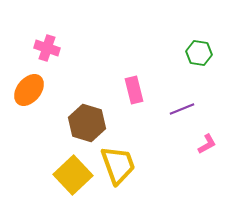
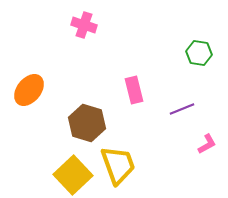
pink cross: moved 37 px right, 23 px up
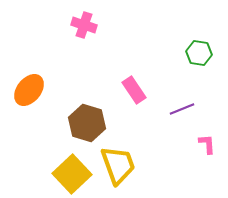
pink rectangle: rotated 20 degrees counterclockwise
pink L-shape: rotated 65 degrees counterclockwise
yellow square: moved 1 px left, 1 px up
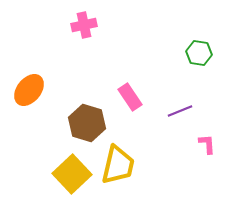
pink cross: rotated 30 degrees counterclockwise
pink rectangle: moved 4 px left, 7 px down
purple line: moved 2 px left, 2 px down
yellow trapezoid: rotated 33 degrees clockwise
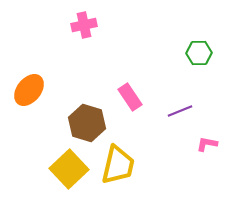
green hexagon: rotated 10 degrees counterclockwise
pink L-shape: rotated 75 degrees counterclockwise
yellow square: moved 3 px left, 5 px up
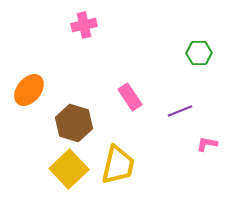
brown hexagon: moved 13 px left
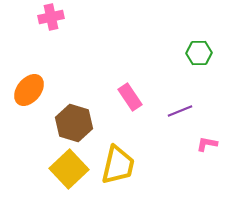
pink cross: moved 33 px left, 8 px up
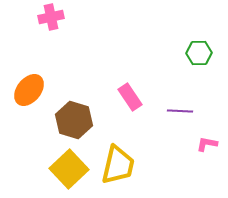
purple line: rotated 25 degrees clockwise
brown hexagon: moved 3 px up
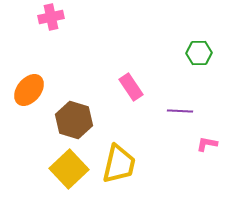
pink rectangle: moved 1 px right, 10 px up
yellow trapezoid: moved 1 px right, 1 px up
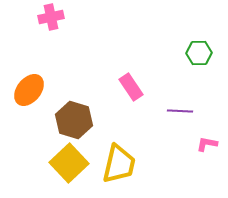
yellow square: moved 6 px up
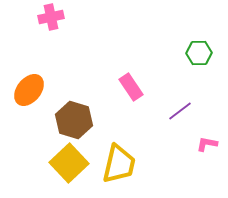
purple line: rotated 40 degrees counterclockwise
